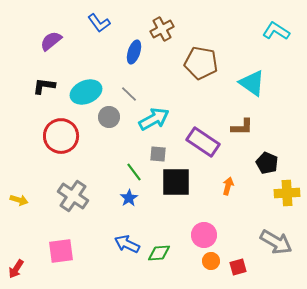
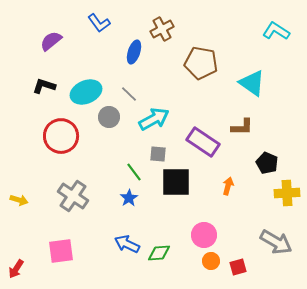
black L-shape: rotated 10 degrees clockwise
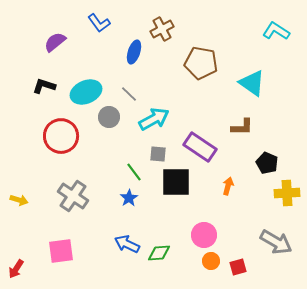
purple semicircle: moved 4 px right, 1 px down
purple rectangle: moved 3 px left, 5 px down
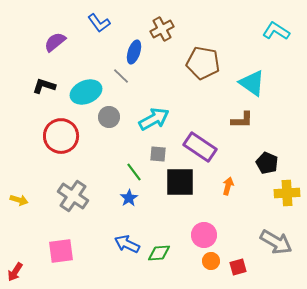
brown pentagon: moved 2 px right
gray line: moved 8 px left, 18 px up
brown L-shape: moved 7 px up
black square: moved 4 px right
red arrow: moved 1 px left, 3 px down
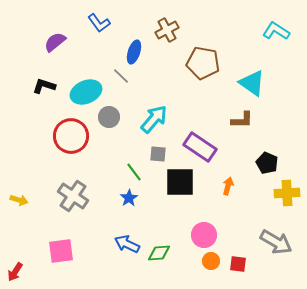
brown cross: moved 5 px right, 1 px down
cyan arrow: rotated 20 degrees counterclockwise
red circle: moved 10 px right
red square: moved 3 px up; rotated 24 degrees clockwise
